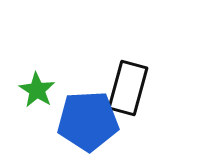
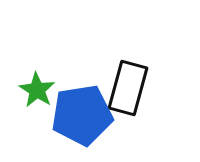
blue pentagon: moved 6 px left, 6 px up; rotated 6 degrees counterclockwise
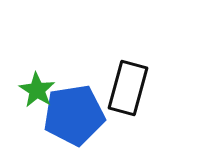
blue pentagon: moved 8 px left
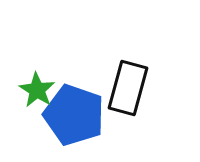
blue pentagon: rotated 28 degrees clockwise
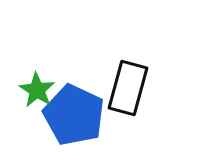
blue pentagon: rotated 6 degrees clockwise
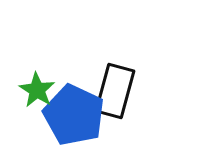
black rectangle: moved 13 px left, 3 px down
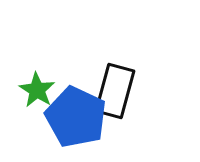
blue pentagon: moved 2 px right, 2 px down
